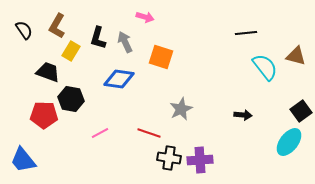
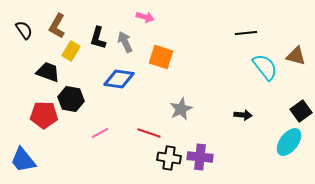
purple cross: moved 3 px up; rotated 10 degrees clockwise
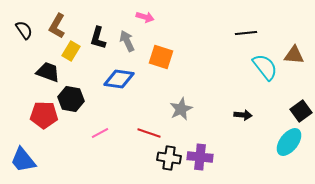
gray arrow: moved 2 px right, 1 px up
brown triangle: moved 2 px left, 1 px up; rotated 10 degrees counterclockwise
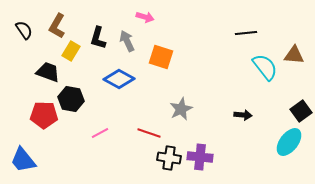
blue diamond: rotated 20 degrees clockwise
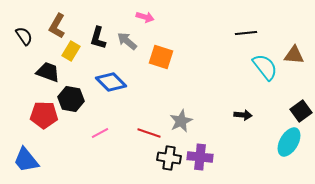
black semicircle: moved 6 px down
gray arrow: rotated 25 degrees counterclockwise
blue diamond: moved 8 px left, 3 px down; rotated 16 degrees clockwise
gray star: moved 12 px down
cyan ellipse: rotated 8 degrees counterclockwise
blue trapezoid: moved 3 px right
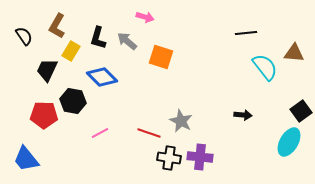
brown triangle: moved 2 px up
black trapezoid: moved 1 px left, 2 px up; rotated 85 degrees counterclockwise
blue diamond: moved 9 px left, 5 px up
black hexagon: moved 2 px right, 2 px down
gray star: rotated 20 degrees counterclockwise
blue trapezoid: moved 1 px up
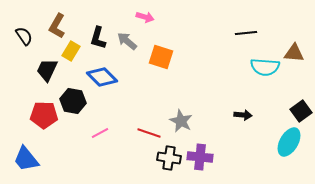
cyan semicircle: rotated 132 degrees clockwise
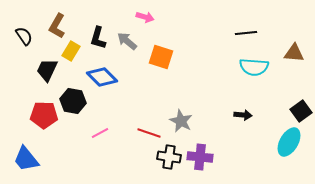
cyan semicircle: moved 11 px left
black cross: moved 1 px up
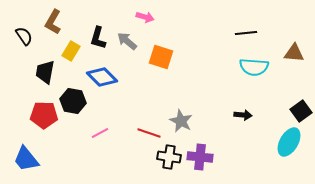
brown L-shape: moved 4 px left, 4 px up
black trapezoid: moved 2 px left, 2 px down; rotated 15 degrees counterclockwise
